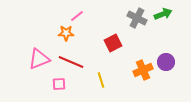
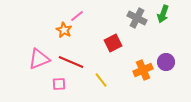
green arrow: rotated 132 degrees clockwise
orange star: moved 2 px left, 3 px up; rotated 28 degrees clockwise
yellow line: rotated 21 degrees counterclockwise
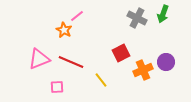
red square: moved 8 px right, 10 px down
pink square: moved 2 px left, 3 px down
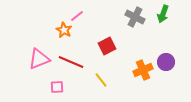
gray cross: moved 2 px left, 1 px up
red square: moved 14 px left, 7 px up
